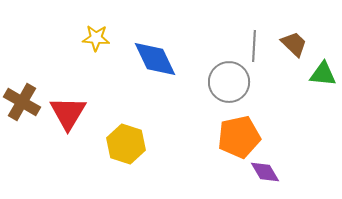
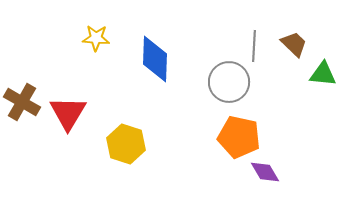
blue diamond: rotated 27 degrees clockwise
orange pentagon: rotated 24 degrees clockwise
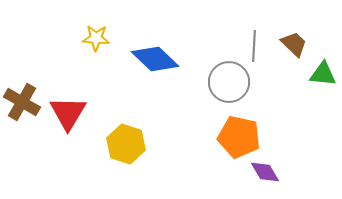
blue diamond: rotated 48 degrees counterclockwise
